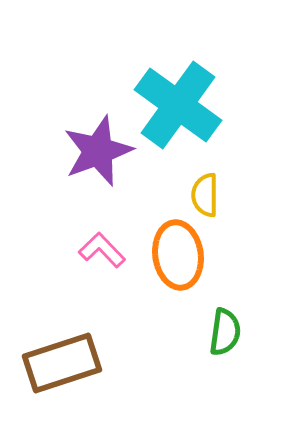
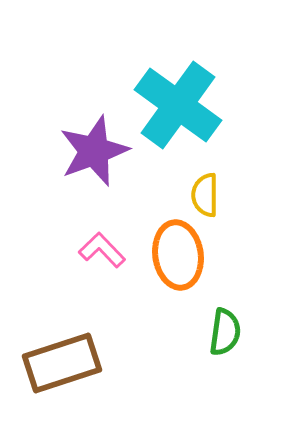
purple star: moved 4 px left
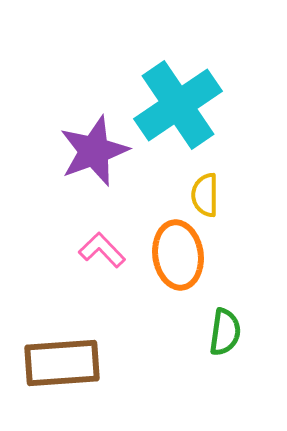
cyan cross: rotated 20 degrees clockwise
brown rectangle: rotated 14 degrees clockwise
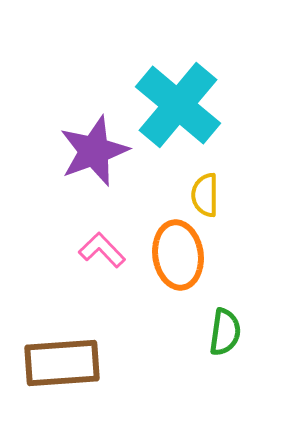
cyan cross: rotated 16 degrees counterclockwise
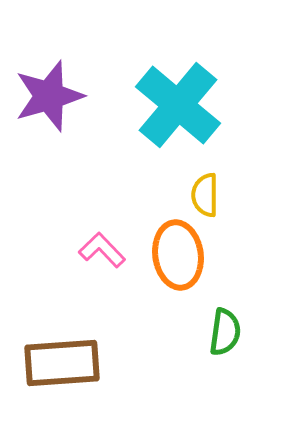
purple star: moved 45 px left, 55 px up; rotated 4 degrees clockwise
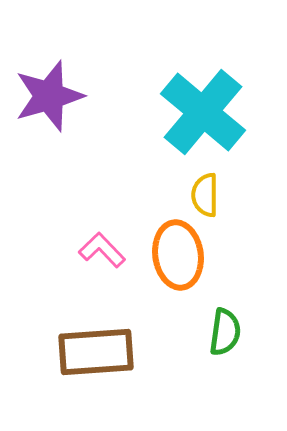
cyan cross: moved 25 px right, 7 px down
brown rectangle: moved 34 px right, 11 px up
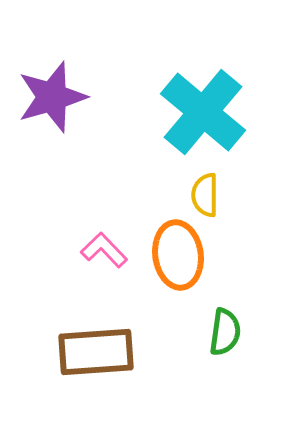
purple star: moved 3 px right, 1 px down
pink L-shape: moved 2 px right
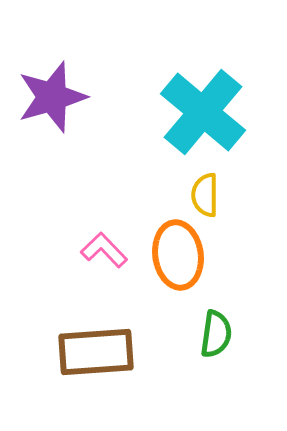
green semicircle: moved 9 px left, 2 px down
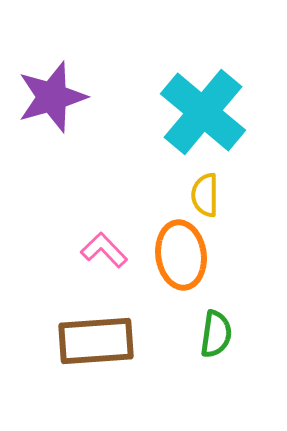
orange ellipse: moved 3 px right
brown rectangle: moved 11 px up
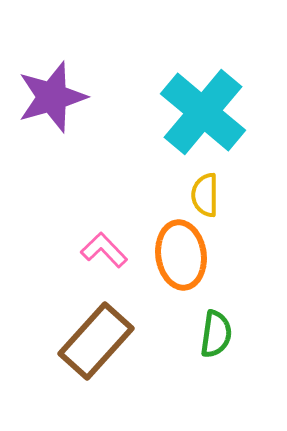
brown rectangle: rotated 44 degrees counterclockwise
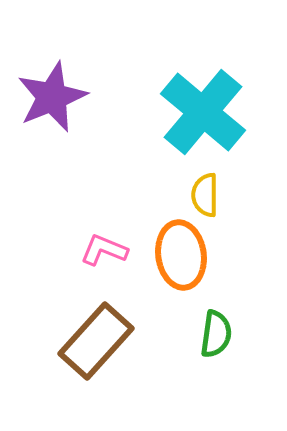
purple star: rotated 6 degrees counterclockwise
pink L-shape: rotated 24 degrees counterclockwise
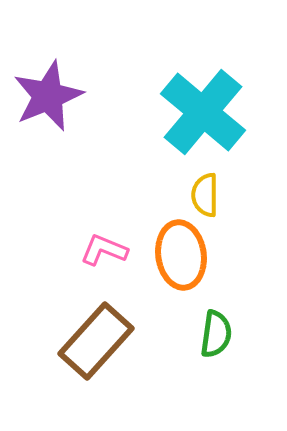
purple star: moved 4 px left, 1 px up
